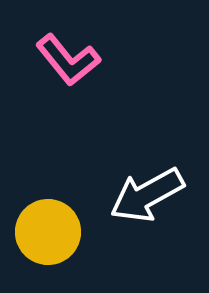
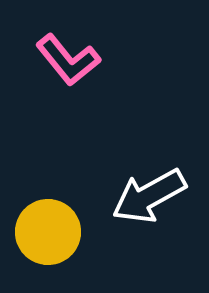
white arrow: moved 2 px right, 1 px down
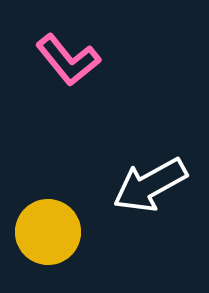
white arrow: moved 1 px right, 11 px up
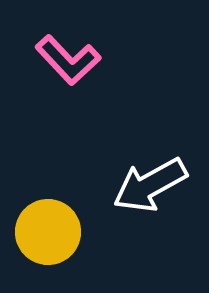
pink L-shape: rotated 4 degrees counterclockwise
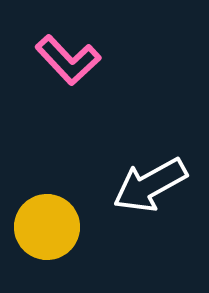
yellow circle: moved 1 px left, 5 px up
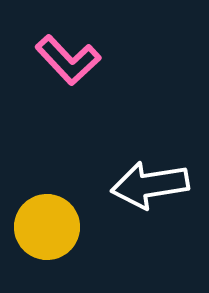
white arrow: rotated 20 degrees clockwise
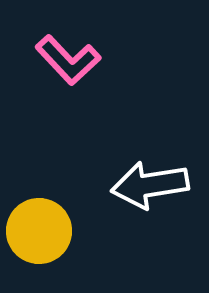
yellow circle: moved 8 px left, 4 px down
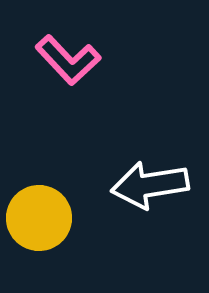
yellow circle: moved 13 px up
